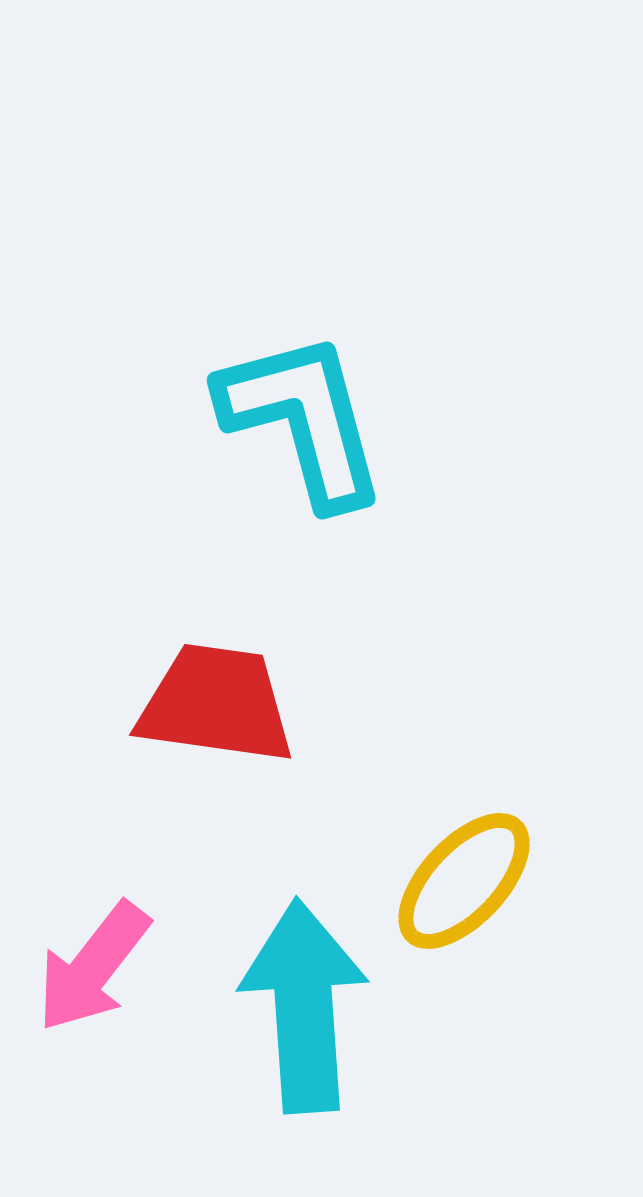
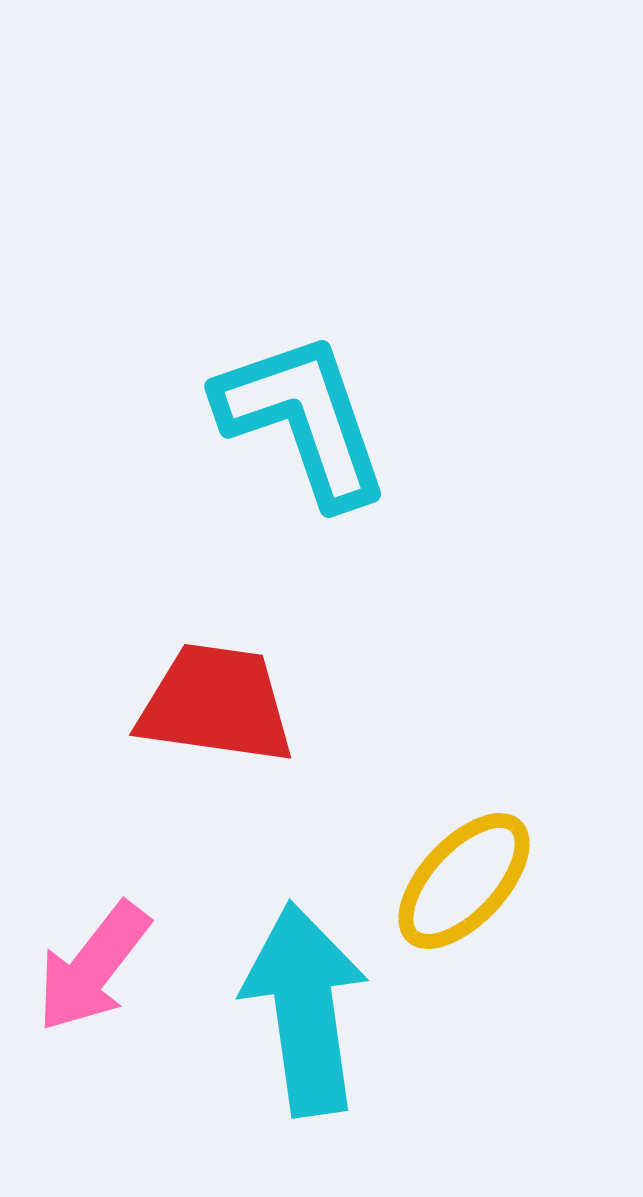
cyan L-shape: rotated 4 degrees counterclockwise
cyan arrow: moved 1 px right, 3 px down; rotated 4 degrees counterclockwise
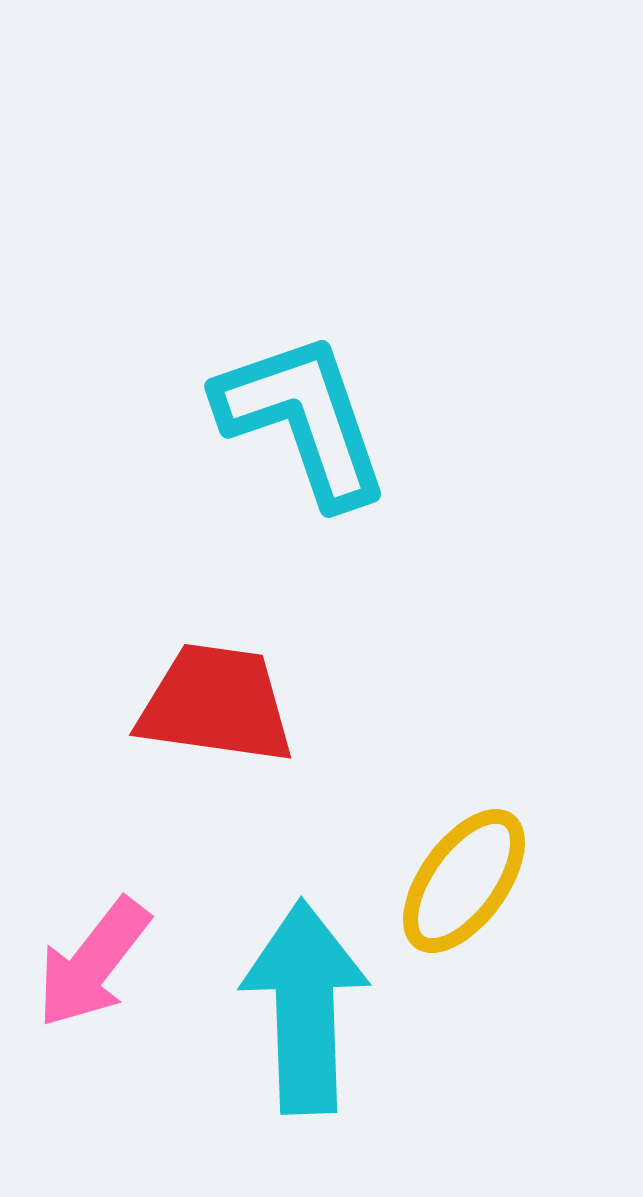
yellow ellipse: rotated 7 degrees counterclockwise
pink arrow: moved 4 px up
cyan arrow: moved 2 px up; rotated 6 degrees clockwise
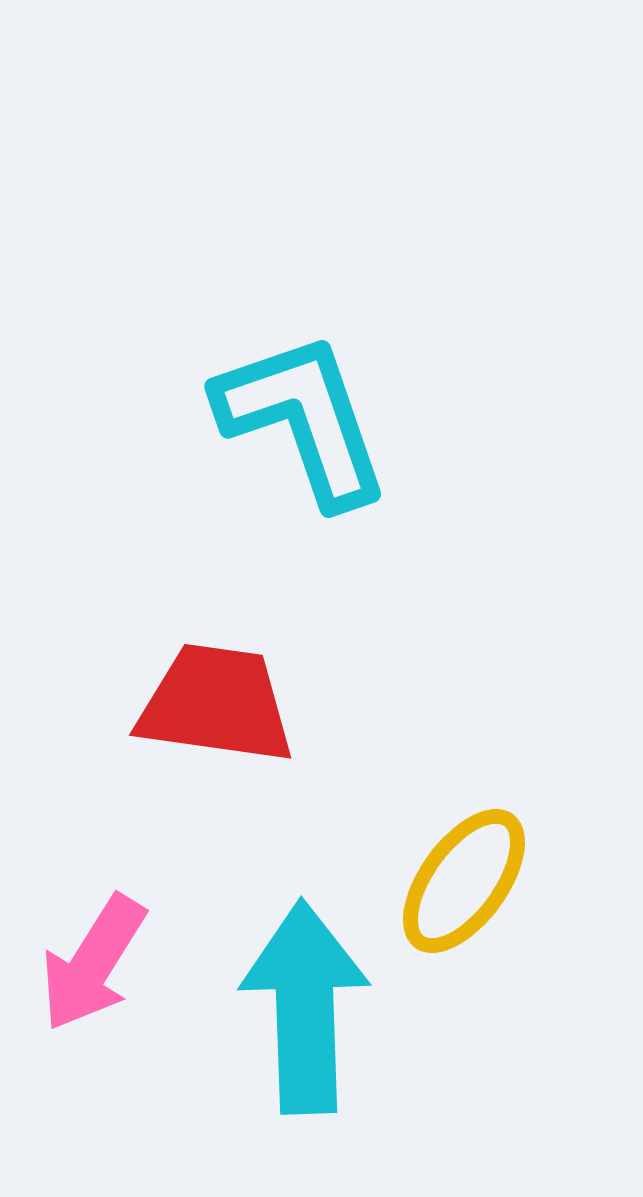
pink arrow: rotated 6 degrees counterclockwise
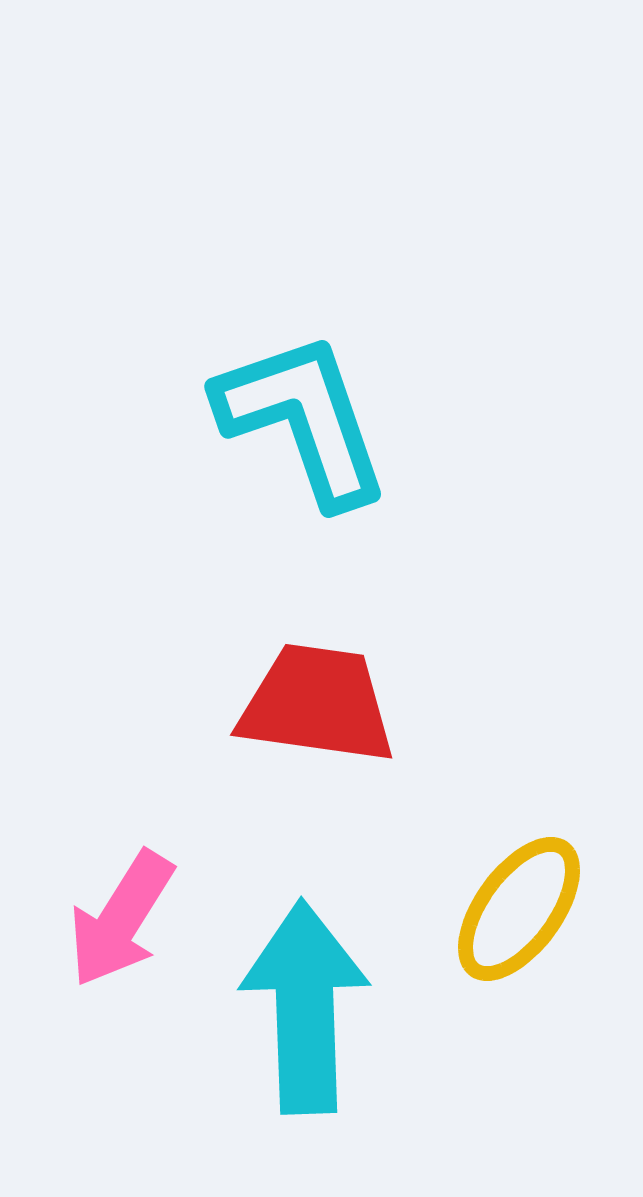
red trapezoid: moved 101 px right
yellow ellipse: moved 55 px right, 28 px down
pink arrow: moved 28 px right, 44 px up
